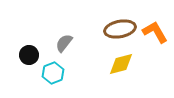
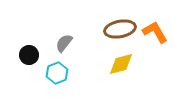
cyan hexagon: moved 4 px right
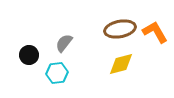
cyan hexagon: rotated 15 degrees clockwise
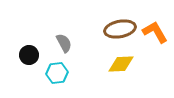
gray semicircle: rotated 114 degrees clockwise
yellow diamond: rotated 12 degrees clockwise
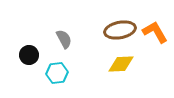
brown ellipse: moved 1 px down
gray semicircle: moved 4 px up
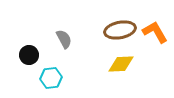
cyan hexagon: moved 6 px left, 5 px down
